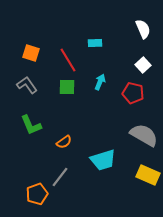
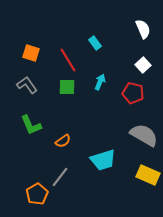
cyan rectangle: rotated 56 degrees clockwise
orange semicircle: moved 1 px left, 1 px up
orange pentagon: rotated 10 degrees counterclockwise
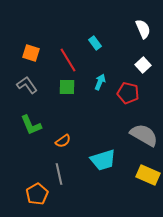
red pentagon: moved 5 px left
gray line: moved 1 px left, 3 px up; rotated 50 degrees counterclockwise
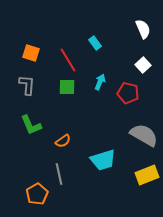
gray L-shape: rotated 40 degrees clockwise
yellow rectangle: moved 1 px left; rotated 45 degrees counterclockwise
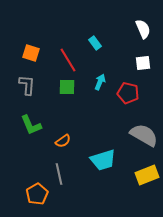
white square: moved 2 px up; rotated 35 degrees clockwise
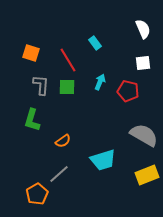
gray L-shape: moved 14 px right
red pentagon: moved 2 px up
green L-shape: moved 1 px right, 5 px up; rotated 40 degrees clockwise
gray line: rotated 60 degrees clockwise
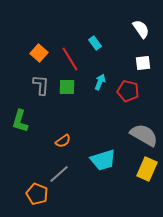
white semicircle: moved 2 px left; rotated 12 degrees counterclockwise
orange square: moved 8 px right; rotated 24 degrees clockwise
red line: moved 2 px right, 1 px up
green L-shape: moved 12 px left, 1 px down
yellow rectangle: moved 6 px up; rotated 45 degrees counterclockwise
orange pentagon: rotated 20 degrees counterclockwise
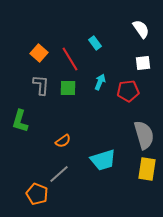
green square: moved 1 px right, 1 px down
red pentagon: rotated 20 degrees counterclockwise
gray semicircle: rotated 44 degrees clockwise
yellow rectangle: rotated 15 degrees counterclockwise
